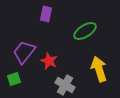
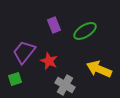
purple rectangle: moved 8 px right, 11 px down; rotated 35 degrees counterclockwise
yellow arrow: rotated 50 degrees counterclockwise
green square: moved 1 px right
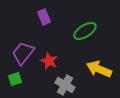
purple rectangle: moved 10 px left, 8 px up
purple trapezoid: moved 1 px left, 1 px down
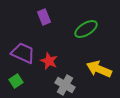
green ellipse: moved 1 px right, 2 px up
purple trapezoid: rotated 75 degrees clockwise
green square: moved 1 px right, 2 px down; rotated 16 degrees counterclockwise
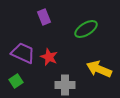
red star: moved 4 px up
gray cross: rotated 30 degrees counterclockwise
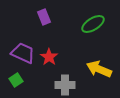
green ellipse: moved 7 px right, 5 px up
red star: rotated 12 degrees clockwise
green square: moved 1 px up
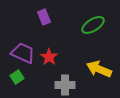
green ellipse: moved 1 px down
green square: moved 1 px right, 3 px up
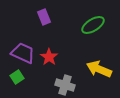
gray cross: rotated 18 degrees clockwise
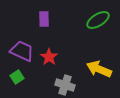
purple rectangle: moved 2 px down; rotated 21 degrees clockwise
green ellipse: moved 5 px right, 5 px up
purple trapezoid: moved 1 px left, 2 px up
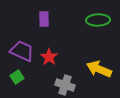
green ellipse: rotated 30 degrees clockwise
